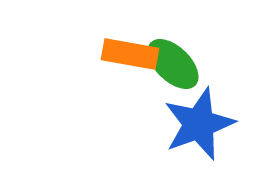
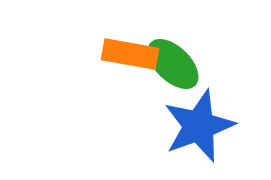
blue star: moved 2 px down
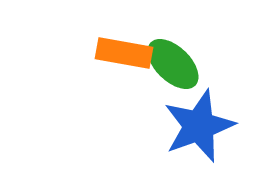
orange rectangle: moved 6 px left, 1 px up
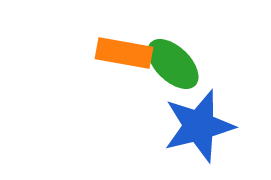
blue star: rotated 6 degrees clockwise
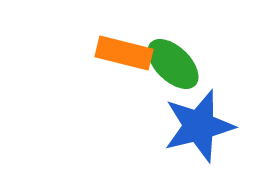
orange rectangle: rotated 4 degrees clockwise
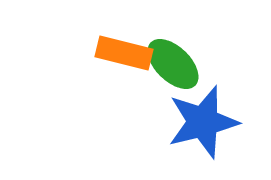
blue star: moved 4 px right, 4 px up
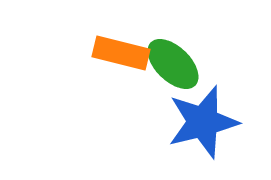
orange rectangle: moved 3 px left
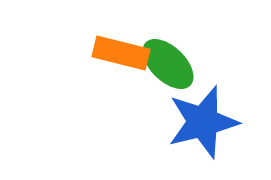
green ellipse: moved 5 px left
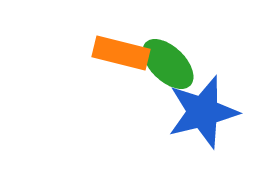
blue star: moved 10 px up
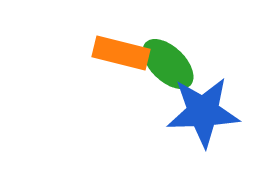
blue star: rotated 12 degrees clockwise
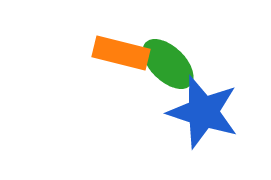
blue star: rotated 20 degrees clockwise
